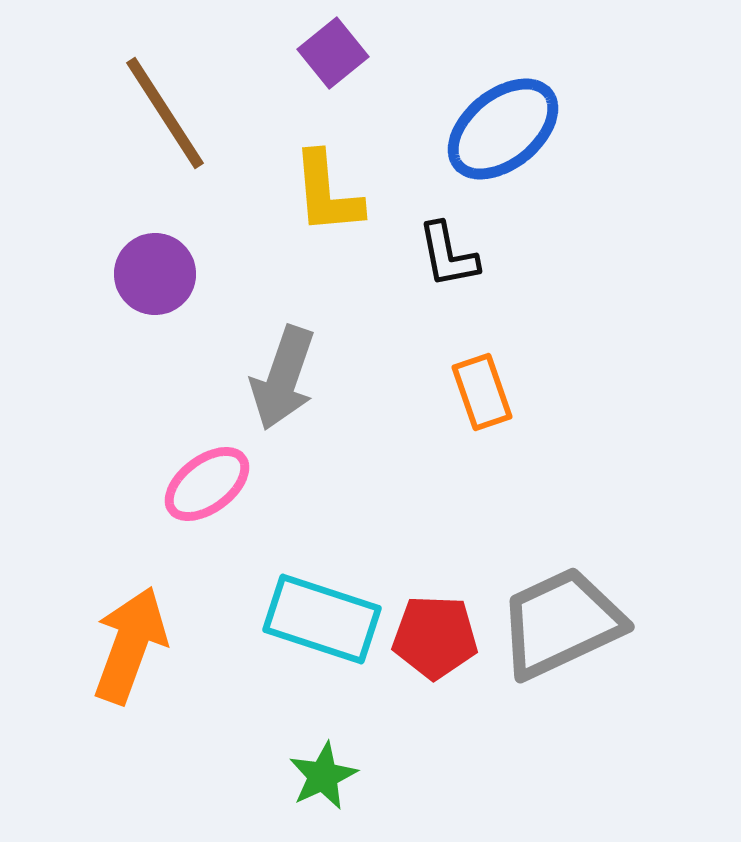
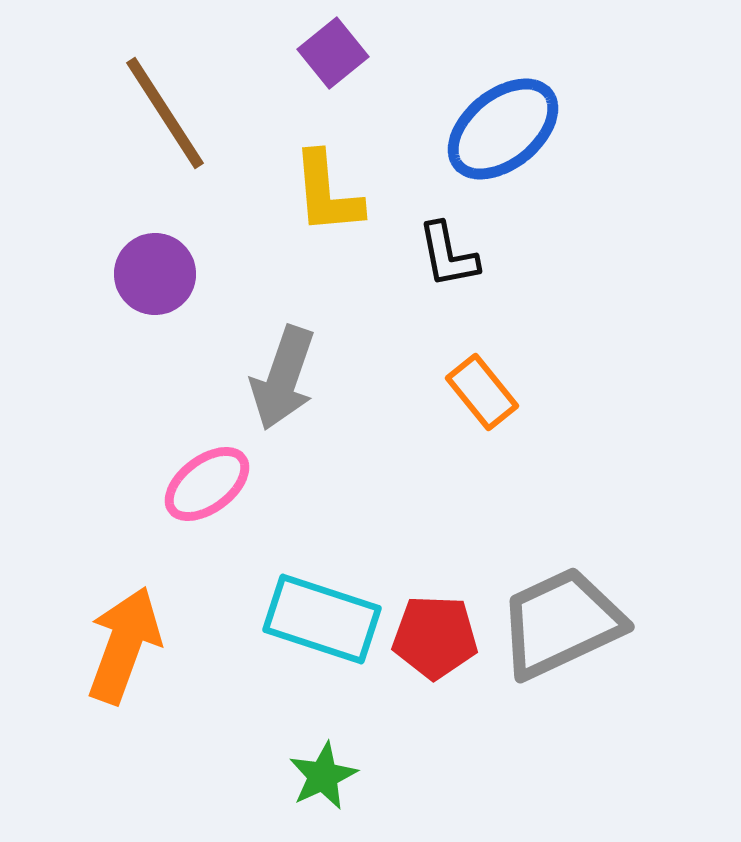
orange rectangle: rotated 20 degrees counterclockwise
orange arrow: moved 6 px left
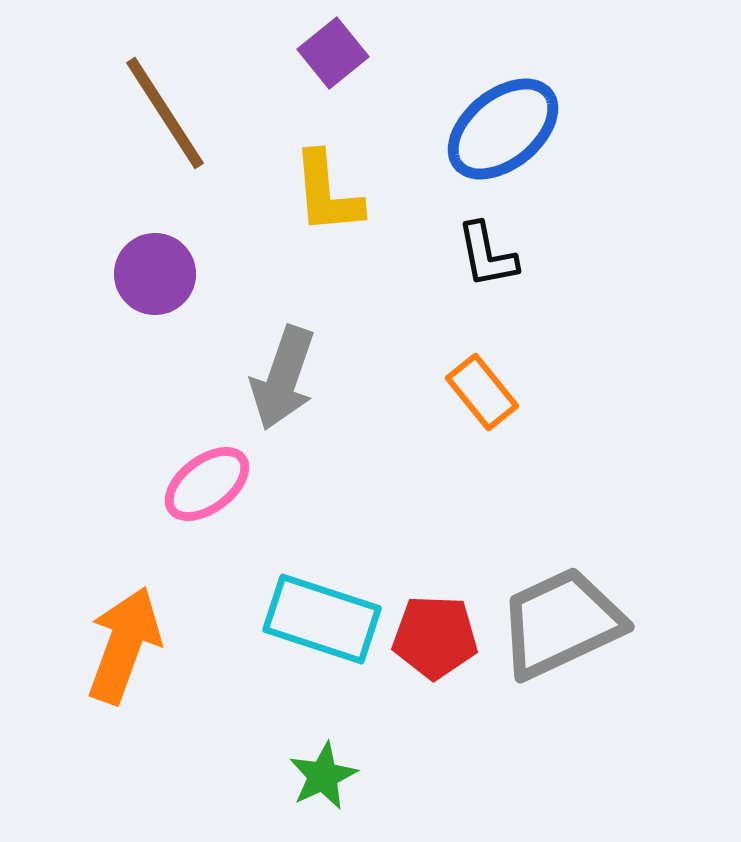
black L-shape: moved 39 px right
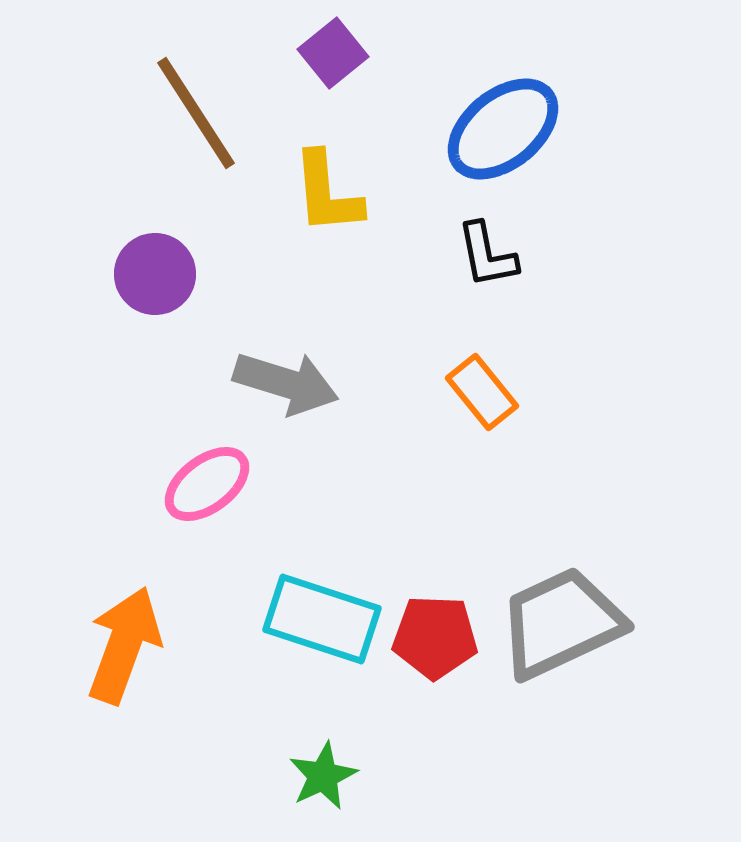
brown line: moved 31 px right
gray arrow: moved 3 px right, 5 px down; rotated 92 degrees counterclockwise
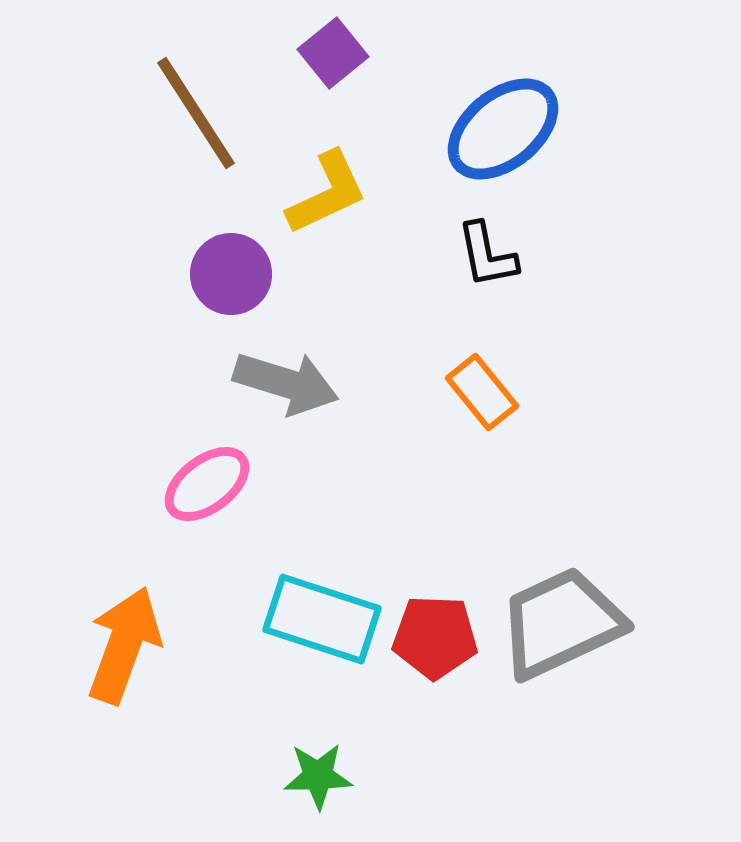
yellow L-shape: rotated 110 degrees counterclockwise
purple circle: moved 76 px right
green star: moved 5 px left; rotated 24 degrees clockwise
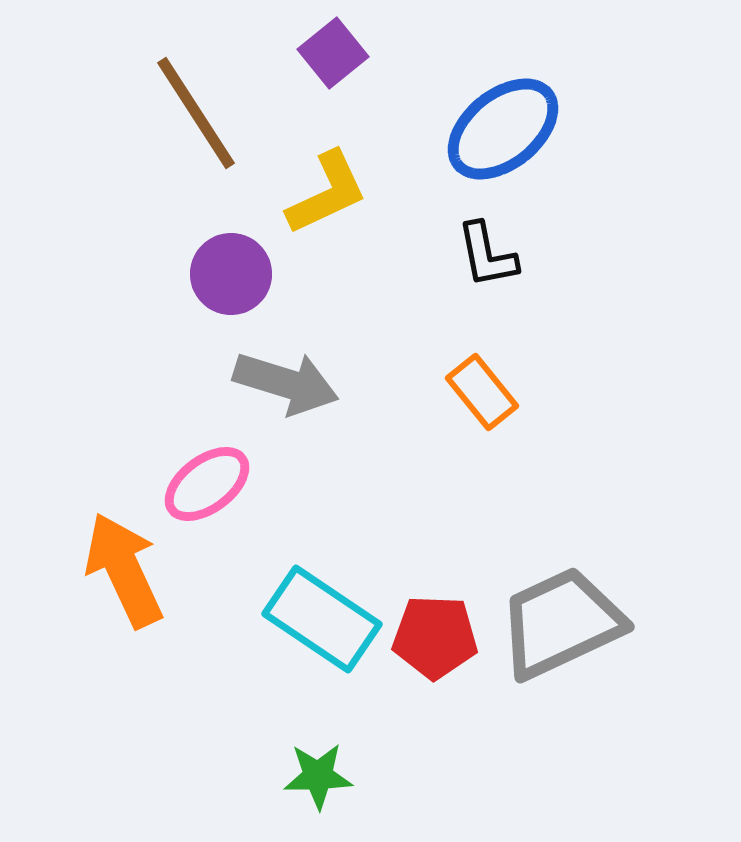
cyan rectangle: rotated 16 degrees clockwise
orange arrow: moved 75 px up; rotated 45 degrees counterclockwise
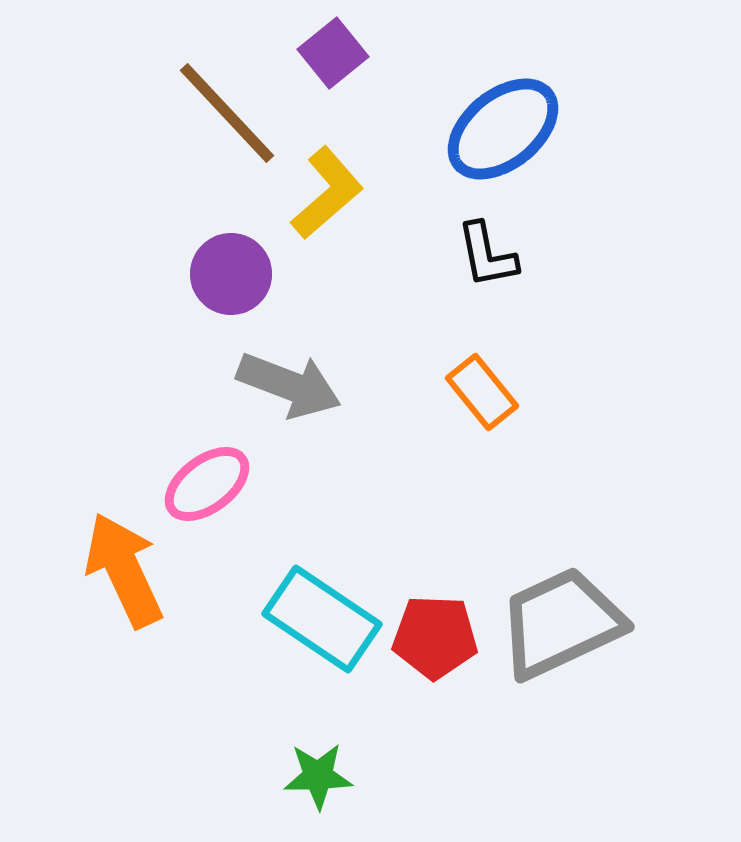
brown line: moved 31 px right; rotated 10 degrees counterclockwise
yellow L-shape: rotated 16 degrees counterclockwise
gray arrow: moved 3 px right, 2 px down; rotated 4 degrees clockwise
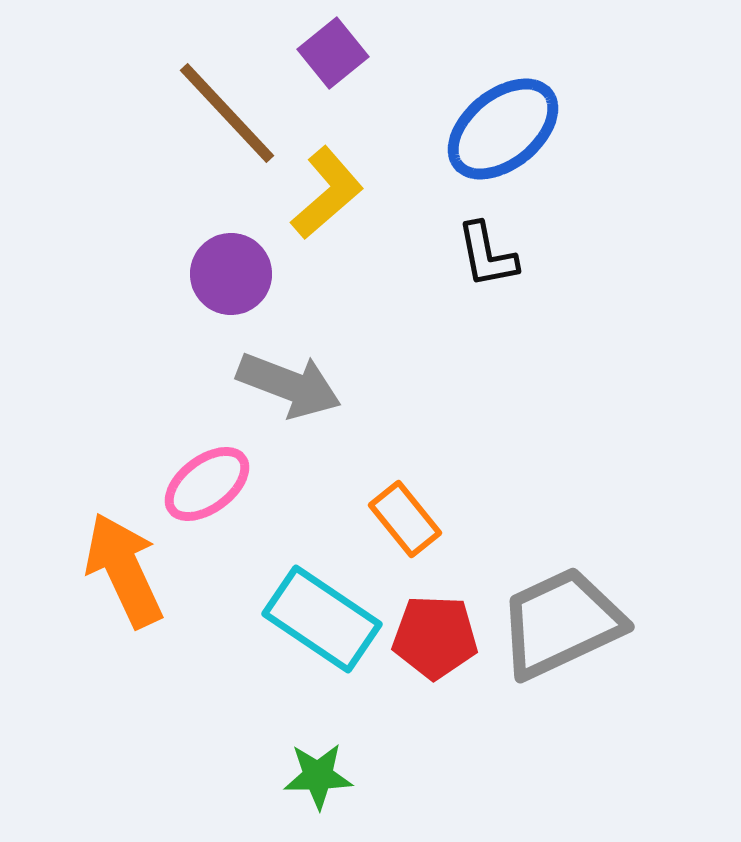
orange rectangle: moved 77 px left, 127 px down
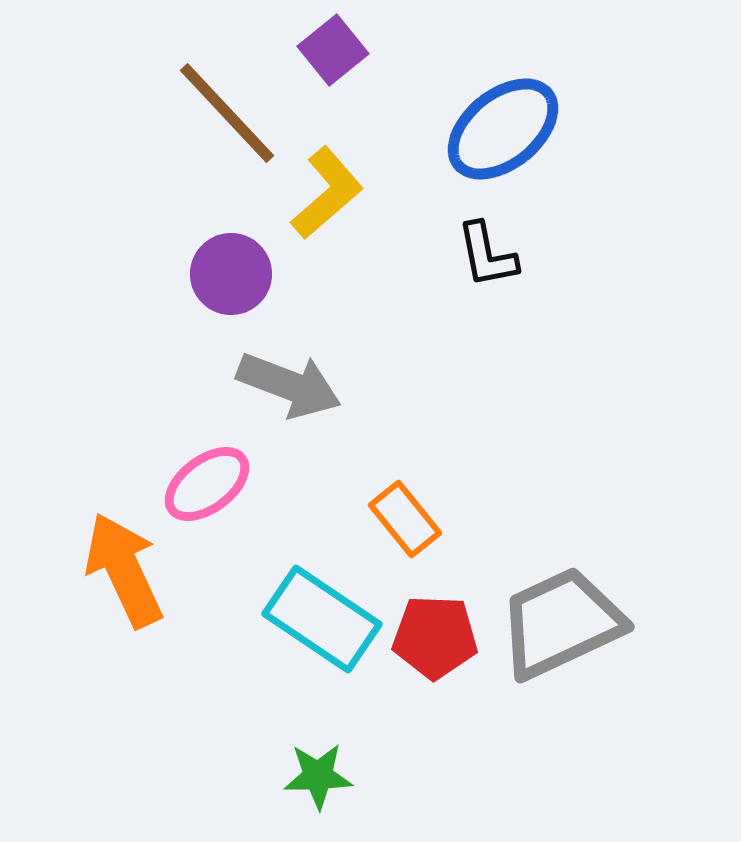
purple square: moved 3 px up
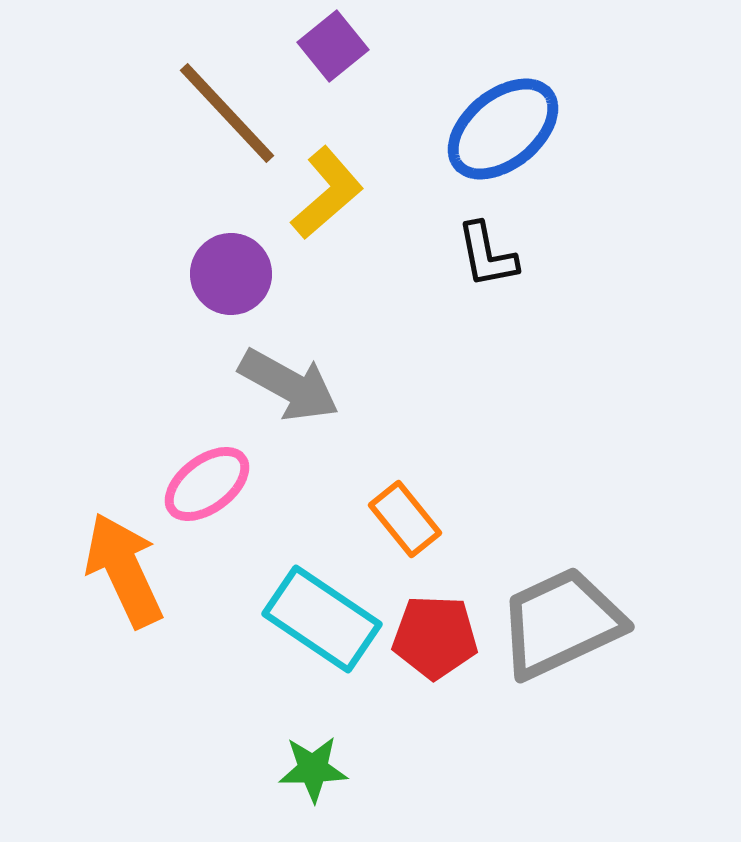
purple square: moved 4 px up
gray arrow: rotated 8 degrees clockwise
green star: moved 5 px left, 7 px up
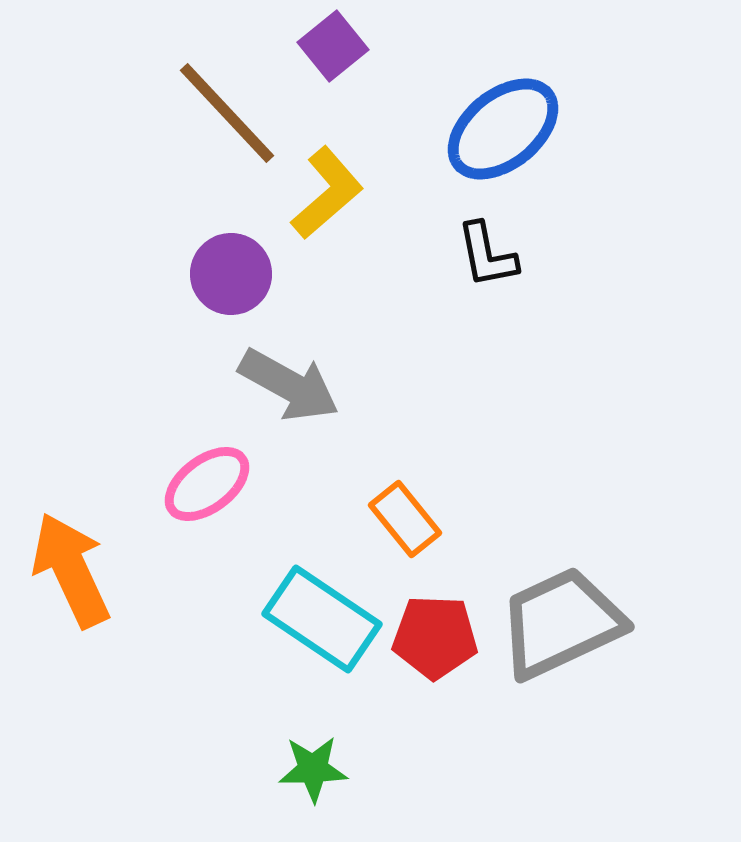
orange arrow: moved 53 px left
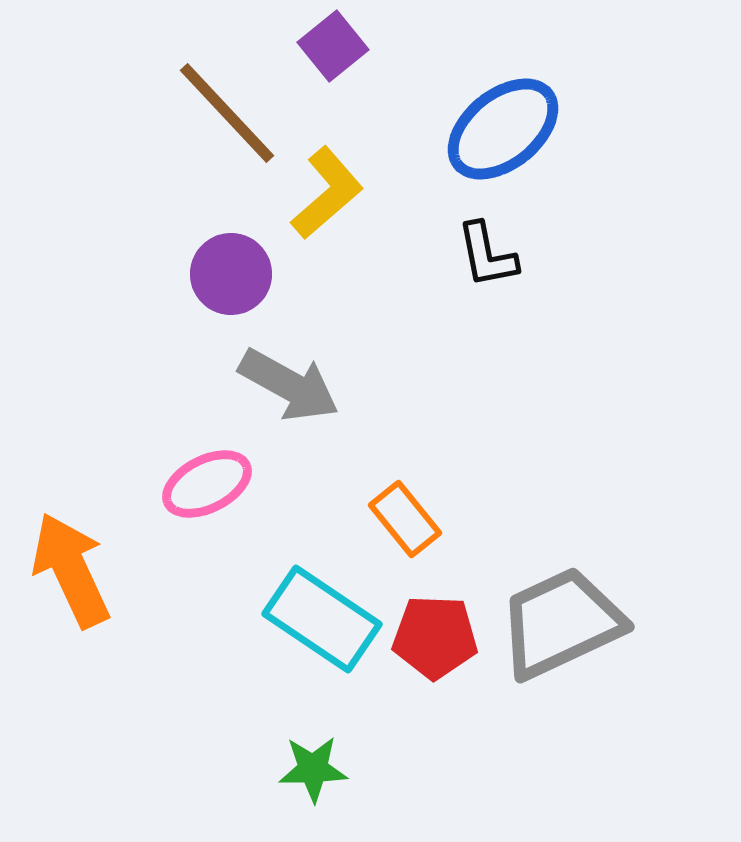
pink ellipse: rotated 10 degrees clockwise
